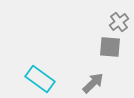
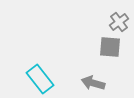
cyan rectangle: rotated 16 degrees clockwise
gray arrow: rotated 120 degrees counterclockwise
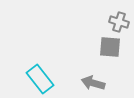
gray cross: rotated 36 degrees counterclockwise
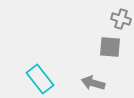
gray cross: moved 2 px right, 3 px up
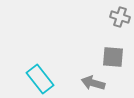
gray cross: moved 1 px left, 2 px up
gray square: moved 3 px right, 10 px down
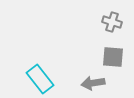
gray cross: moved 8 px left, 5 px down
gray arrow: rotated 25 degrees counterclockwise
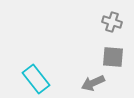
cyan rectangle: moved 4 px left
gray arrow: rotated 15 degrees counterclockwise
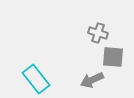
gray cross: moved 14 px left, 11 px down
gray arrow: moved 1 px left, 3 px up
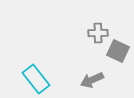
gray cross: rotated 18 degrees counterclockwise
gray square: moved 5 px right, 6 px up; rotated 20 degrees clockwise
